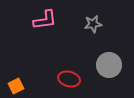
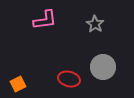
gray star: moved 2 px right; rotated 30 degrees counterclockwise
gray circle: moved 6 px left, 2 px down
orange square: moved 2 px right, 2 px up
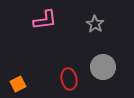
red ellipse: rotated 65 degrees clockwise
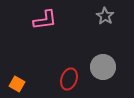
gray star: moved 10 px right, 8 px up
red ellipse: rotated 30 degrees clockwise
orange square: moved 1 px left; rotated 35 degrees counterclockwise
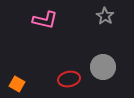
pink L-shape: rotated 20 degrees clockwise
red ellipse: rotated 60 degrees clockwise
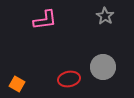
pink L-shape: rotated 20 degrees counterclockwise
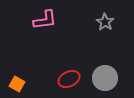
gray star: moved 6 px down
gray circle: moved 2 px right, 11 px down
red ellipse: rotated 15 degrees counterclockwise
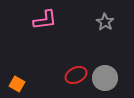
red ellipse: moved 7 px right, 4 px up
